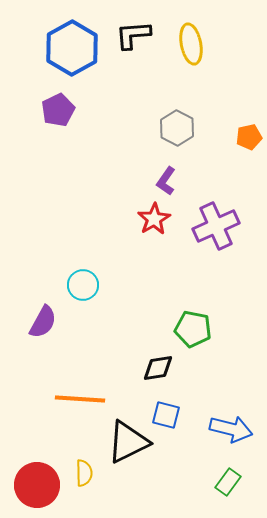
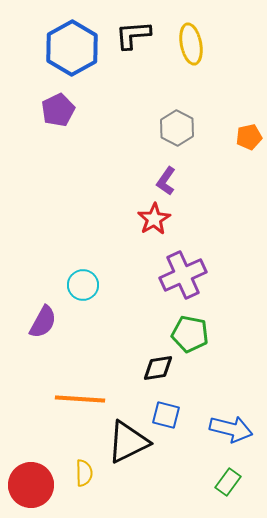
purple cross: moved 33 px left, 49 px down
green pentagon: moved 3 px left, 5 px down
red circle: moved 6 px left
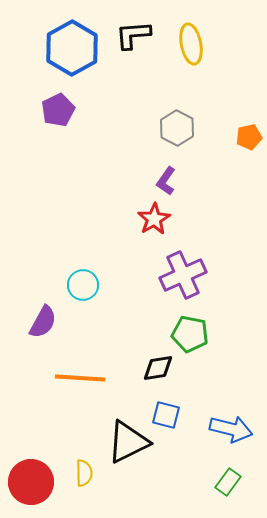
orange line: moved 21 px up
red circle: moved 3 px up
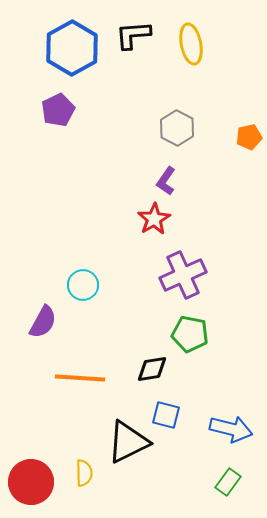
black diamond: moved 6 px left, 1 px down
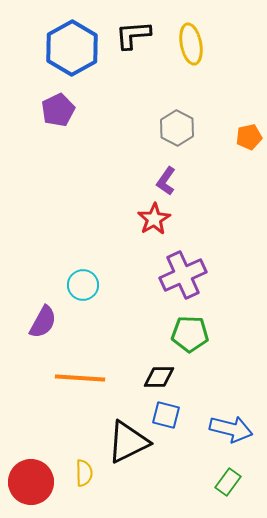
green pentagon: rotated 9 degrees counterclockwise
black diamond: moved 7 px right, 8 px down; rotated 8 degrees clockwise
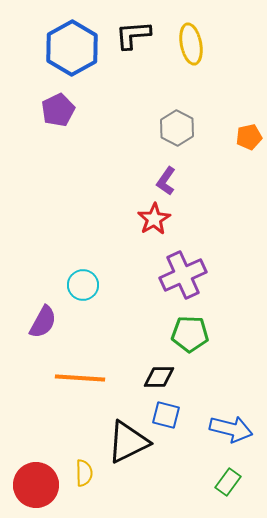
red circle: moved 5 px right, 3 px down
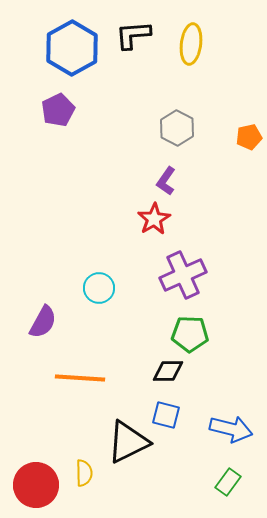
yellow ellipse: rotated 18 degrees clockwise
cyan circle: moved 16 px right, 3 px down
black diamond: moved 9 px right, 6 px up
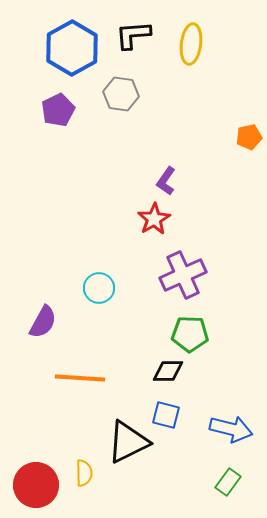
gray hexagon: moved 56 px left, 34 px up; rotated 20 degrees counterclockwise
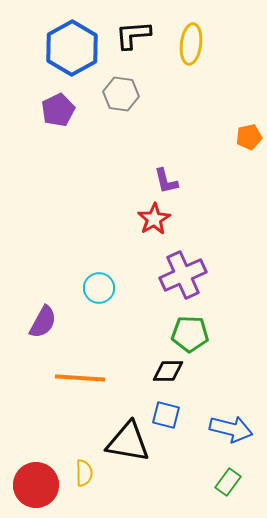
purple L-shape: rotated 48 degrees counterclockwise
black triangle: rotated 36 degrees clockwise
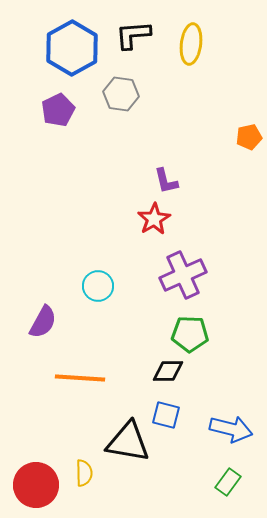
cyan circle: moved 1 px left, 2 px up
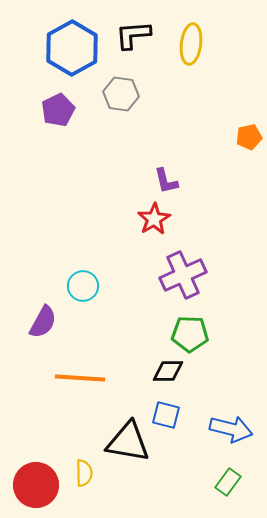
cyan circle: moved 15 px left
